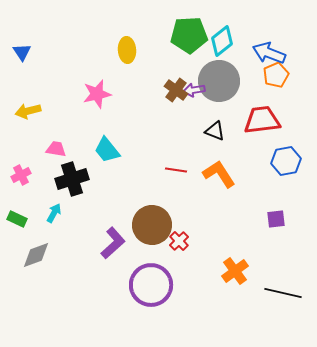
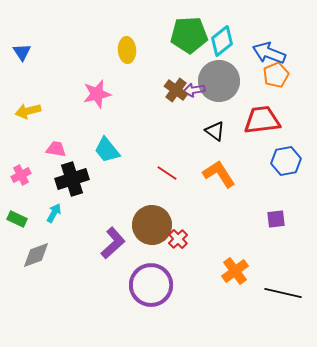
black triangle: rotated 15 degrees clockwise
red line: moved 9 px left, 3 px down; rotated 25 degrees clockwise
red cross: moved 1 px left, 2 px up
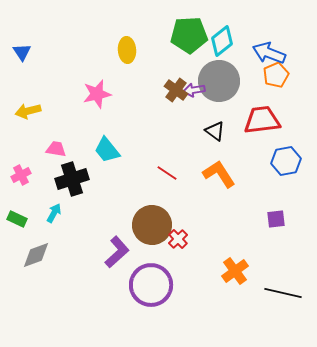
purple L-shape: moved 4 px right, 9 px down
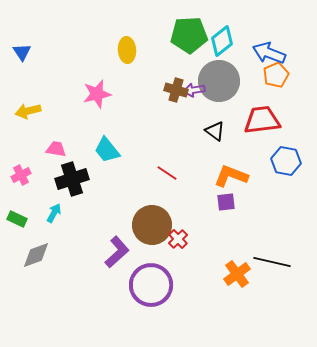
brown cross: rotated 20 degrees counterclockwise
blue hexagon: rotated 20 degrees clockwise
orange L-shape: moved 12 px right, 2 px down; rotated 36 degrees counterclockwise
purple square: moved 50 px left, 17 px up
orange cross: moved 2 px right, 3 px down
black line: moved 11 px left, 31 px up
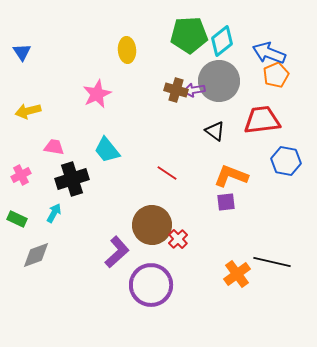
pink star: rotated 12 degrees counterclockwise
pink trapezoid: moved 2 px left, 2 px up
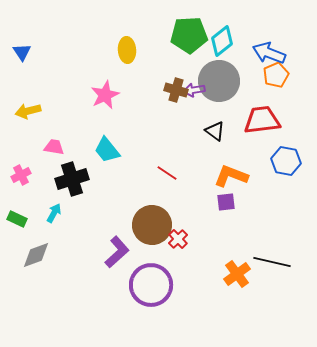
pink star: moved 8 px right, 1 px down
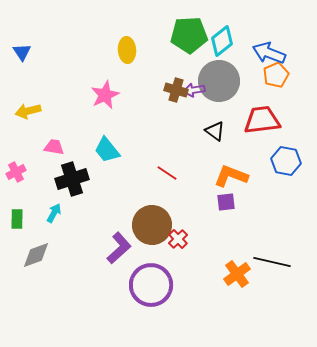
pink cross: moved 5 px left, 3 px up
green rectangle: rotated 66 degrees clockwise
purple L-shape: moved 2 px right, 4 px up
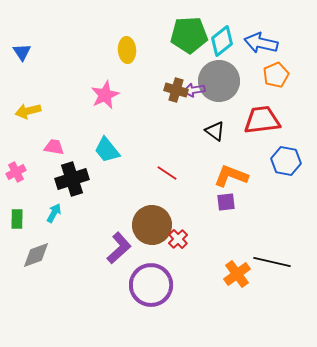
blue arrow: moved 8 px left, 10 px up; rotated 8 degrees counterclockwise
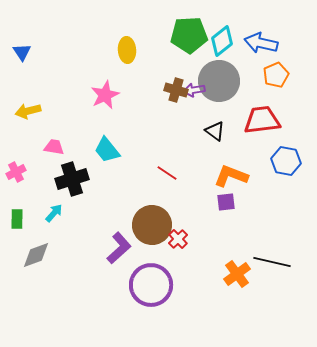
cyan arrow: rotated 12 degrees clockwise
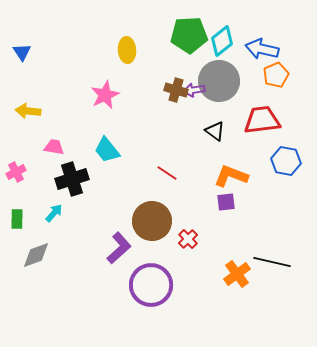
blue arrow: moved 1 px right, 6 px down
yellow arrow: rotated 20 degrees clockwise
brown circle: moved 4 px up
red cross: moved 10 px right
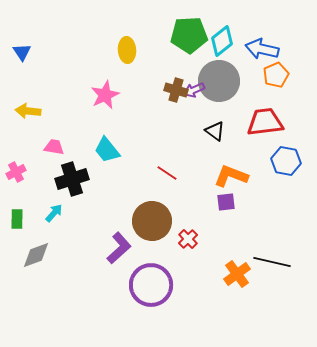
purple arrow: rotated 15 degrees counterclockwise
red trapezoid: moved 3 px right, 2 px down
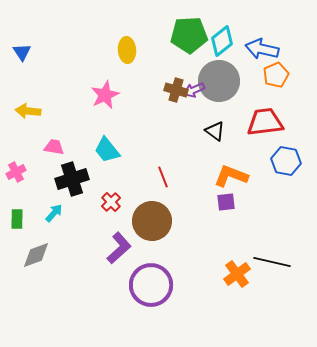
red line: moved 4 px left, 4 px down; rotated 35 degrees clockwise
red cross: moved 77 px left, 37 px up
